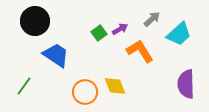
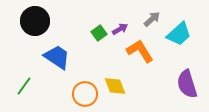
blue trapezoid: moved 1 px right, 2 px down
purple semicircle: moved 1 px right; rotated 16 degrees counterclockwise
orange circle: moved 2 px down
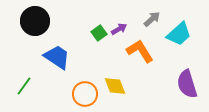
purple arrow: moved 1 px left
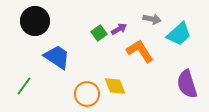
gray arrow: rotated 54 degrees clockwise
orange circle: moved 2 px right
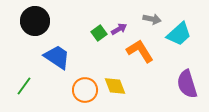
orange circle: moved 2 px left, 4 px up
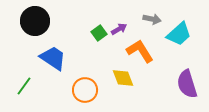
blue trapezoid: moved 4 px left, 1 px down
yellow diamond: moved 8 px right, 8 px up
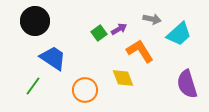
green line: moved 9 px right
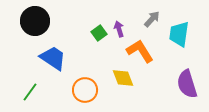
gray arrow: rotated 60 degrees counterclockwise
purple arrow: rotated 77 degrees counterclockwise
cyan trapezoid: rotated 140 degrees clockwise
green line: moved 3 px left, 6 px down
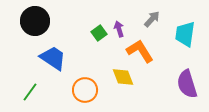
cyan trapezoid: moved 6 px right
yellow diamond: moved 1 px up
